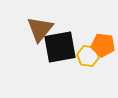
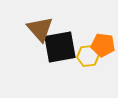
brown triangle: rotated 20 degrees counterclockwise
yellow hexagon: rotated 15 degrees counterclockwise
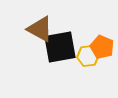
brown triangle: rotated 20 degrees counterclockwise
orange pentagon: moved 1 px left, 2 px down; rotated 15 degrees clockwise
